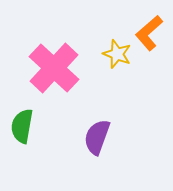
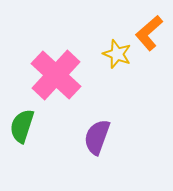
pink cross: moved 2 px right, 7 px down
green semicircle: rotated 8 degrees clockwise
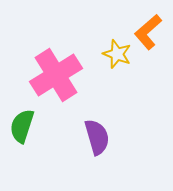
orange L-shape: moved 1 px left, 1 px up
pink cross: rotated 15 degrees clockwise
purple semicircle: rotated 144 degrees clockwise
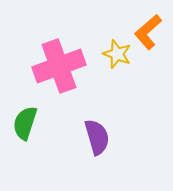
pink cross: moved 3 px right, 9 px up; rotated 12 degrees clockwise
green semicircle: moved 3 px right, 3 px up
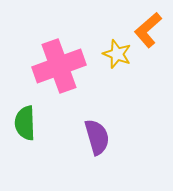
orange L-shape: moved 2 px up
green semicircle: rotated 20 degrees counterclockwise
